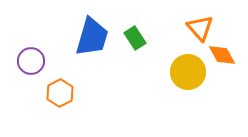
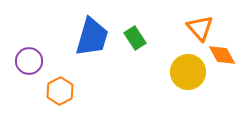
purple circle: moved 2 px left
orange hexagon: moved 2 px up
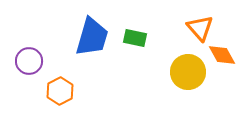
green rectangle: rotated 45 degrees counterclockwise
